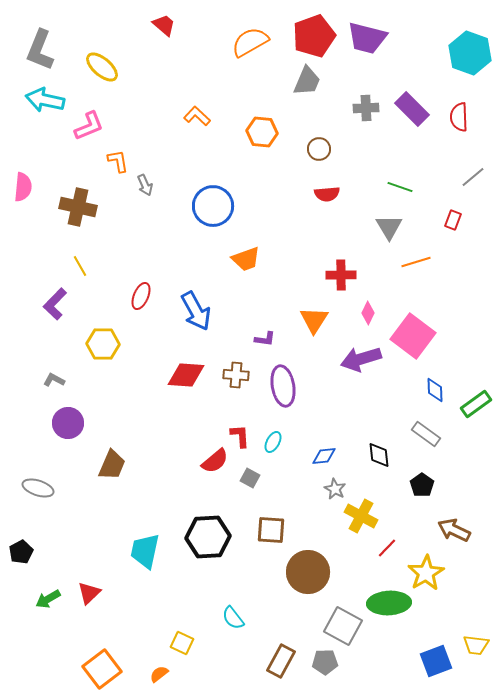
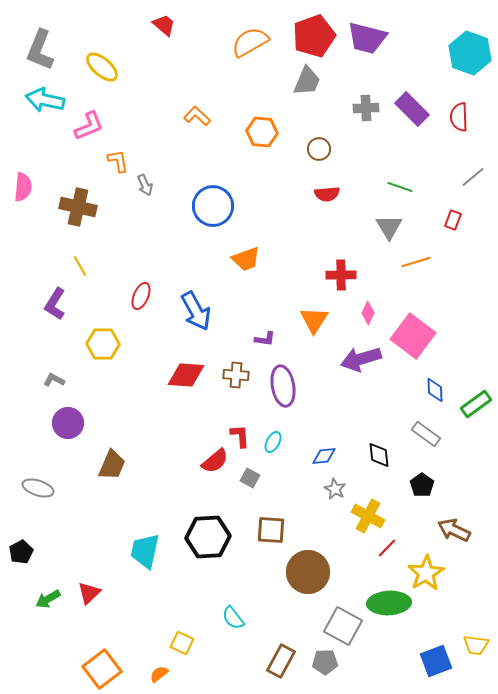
purple L-shape at (55, 304): rotated 12 degrees counterclockwise
yellow cross at (361, 516): moved 7 px right
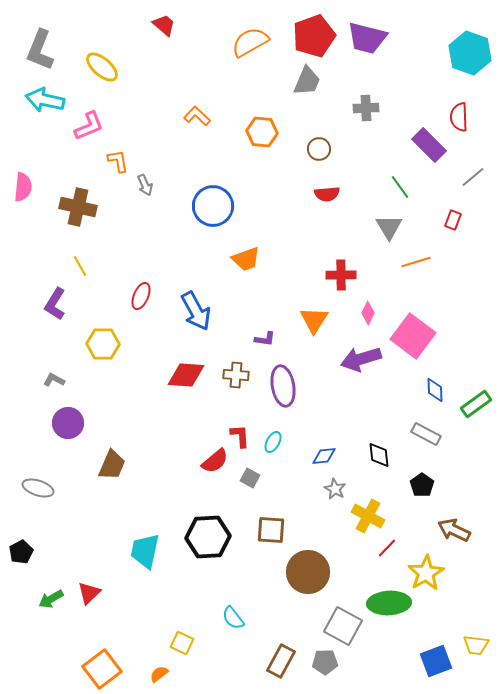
purple rectangle at (412, 109): moved 17 px right, 36 px down
green line at (400, 187): rotated 35 degrees clockwise
gray rectangle at (426, 434): rotated 8 degrees counterclockwise
green arrow at (48, 599): moved 3 px right
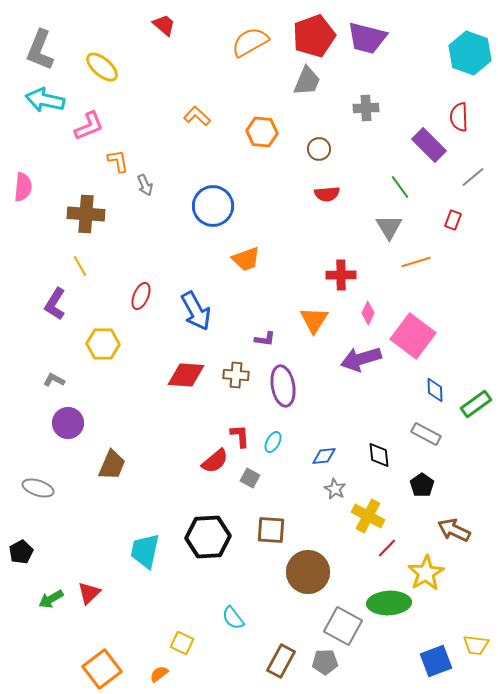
brown cross at (78, 207): moved 8 px right, 7 px down; rotated 9 degrees counterclockwise
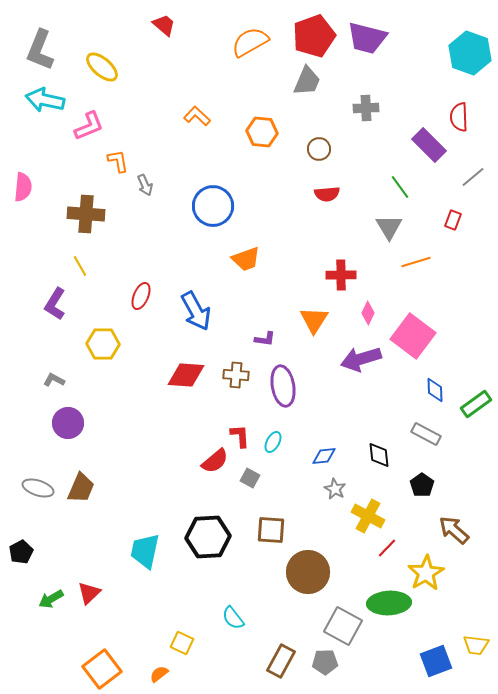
brown trapezoid at (112, 465): moved 31 px left, 23 px down
brown arrow at (454, 530): rotated 16 degrees clockwise
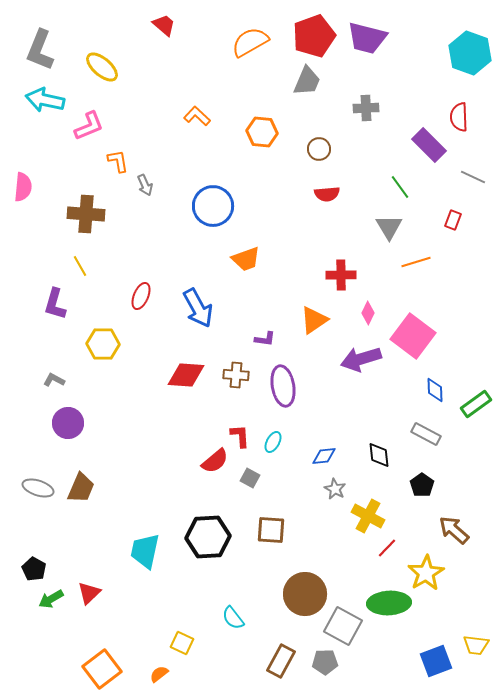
gray line at (473, 177): rotated 65 degrees clockwise
purple L-shape at (55, 304): rotated 16 degrees counterclockwise
blue arrow at (196, 311): moved 2 px right, 3 px up
orange triangle at (314, 320): rotated 24 degrees clockwise
black pentagon at (21, 552): moved 13 px right, 17 px down; rotated 15 degrees counterclockwise
brown circle at (308, 572): moved 3 px left, 22 px down
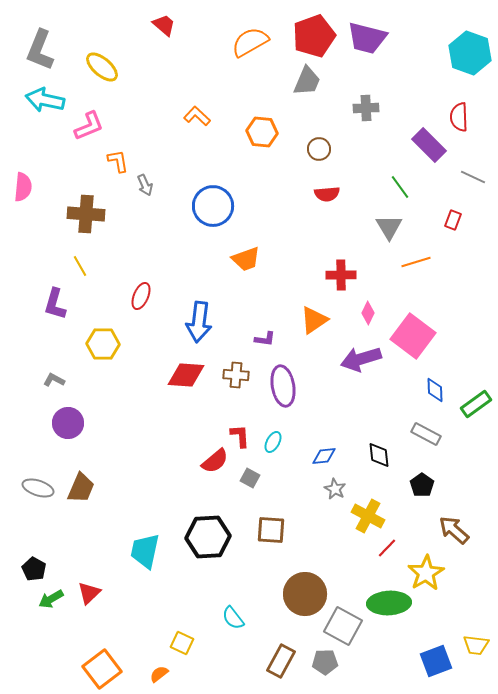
blue arrow at (198, 308): moved 1 px right, 14 px down; rotated 36 degrees clockwise
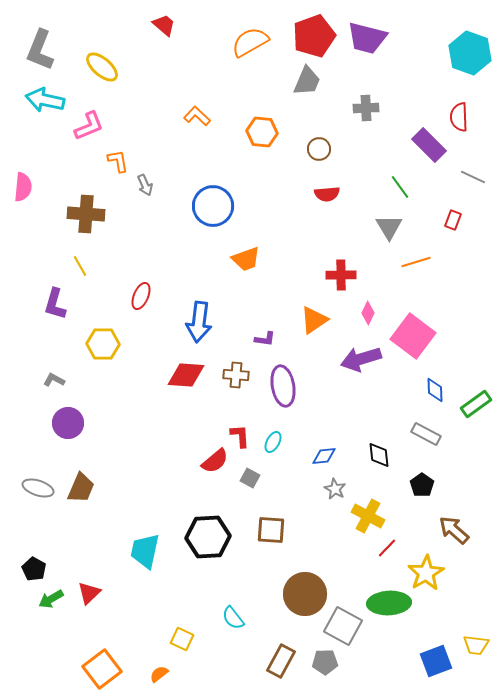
yellow square at (182, 643): moved 4 px up
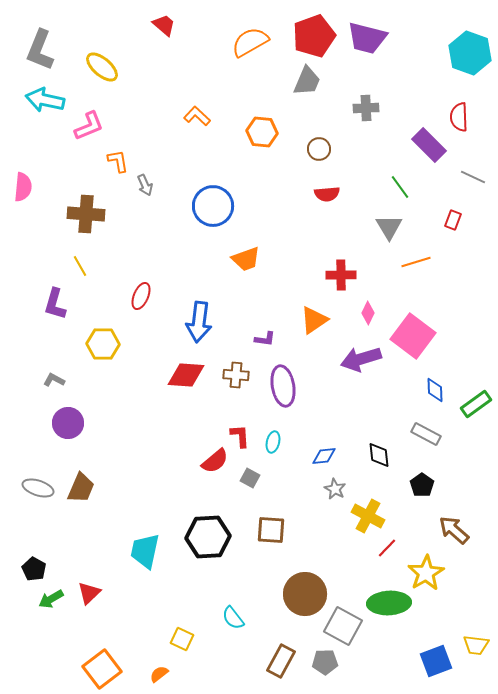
cyan ellipse at (273, 442): rotated 15 degrees counterclockwise
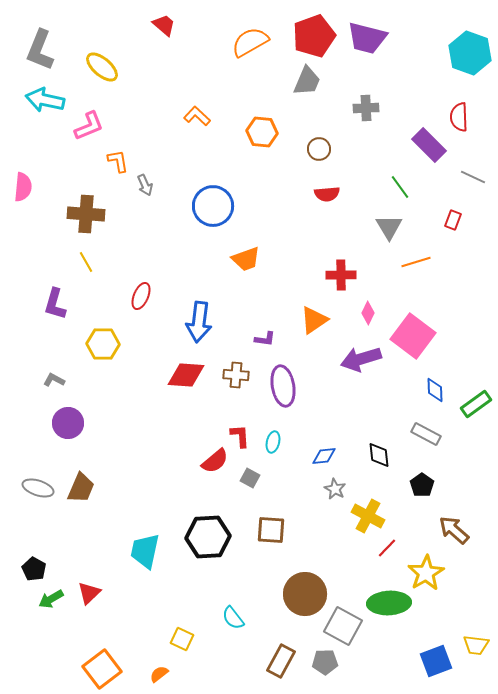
yellow line at (80, 266): moved 6 px right, 4 px up
